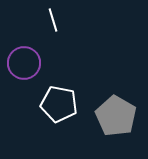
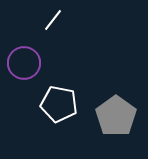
white line: rotated 55 degrees clockwise
gray pentagon: rotated 6 degrees clockwise
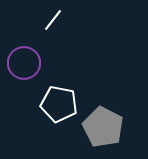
gray pentagon: moved 13 px left, 11 px down; rotated 9 degrees counterclockwise
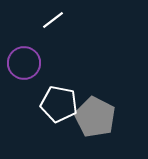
white line: rotated 15 degrees clockwise
gray pentagon: moved 8 px left, 10 px up
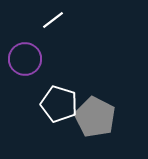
purple circle: moved 1 px right, 4 px up
white pentagon: rotated 6 degrees clockwise
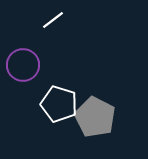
purple circle: moved 2 px left, 6 px down
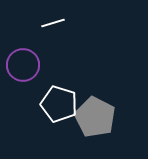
white line: moved 3 px down; rotated 20 degrees clockwise
